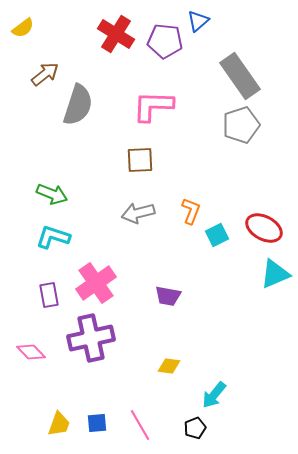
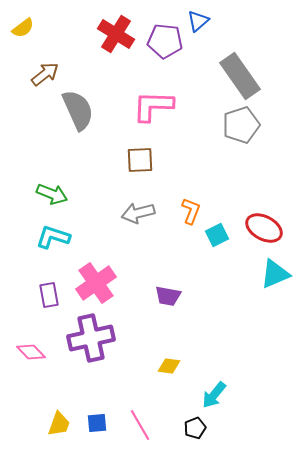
gray semicircle: moved 5 px down; rotated 42 degrees counterclockwise
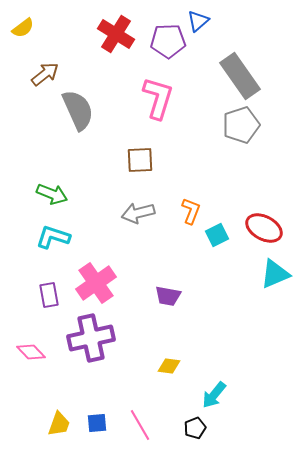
purple pentagon: moved 3 px right; rotated 8 degrees counterclockwise
pink L-shape: moved 5 px right, 8 px up; rotated 105 degrees clockwise
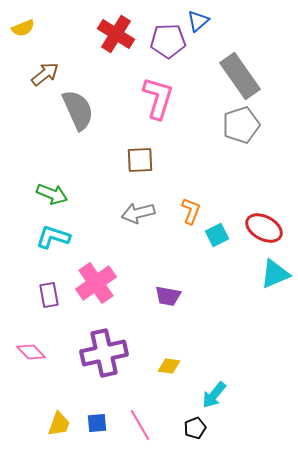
yellow semicircle: rotated 15 degrees clockwise
purple cross: moved 13 px right, 15 px down
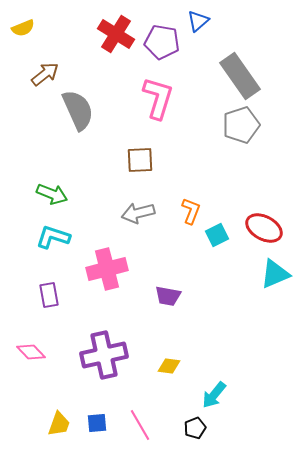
purple pentagon: moved 6 px left, 1 px down; rotated 12 degrees clockwise
pink cross: moved 11 px right, 14 px up; rotated 21 degrees clockwise
purple cross: moved 2 px down
